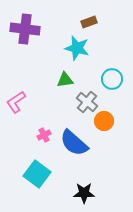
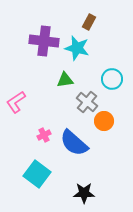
brown rectangle: rotated 42 degrees counterclockwise
purple cross: moved 19 px right, 12 px down
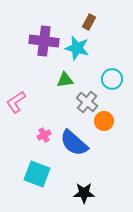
cyan square: rotated 16 degrees counterclockwise
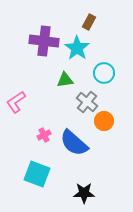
cyan star: rotated 20 degrees clockwise
cyan circle: moved 8 px left, 6 px up
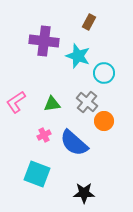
cyan star: moved 1 px right, 8 px down; rotated 15 degrees counterclockwise
green triangle: moved 13 px left, 24 px down
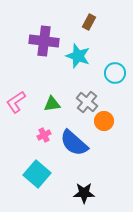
cyan circle: moved 11 px right
cyan square: rotated 20 degrees clockwise
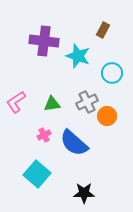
brown rectangle: moved 14 px right, 8 px down
cyan circle: moved 3 px left
gray cross: rotated 25 degrees clockwise
orange circle: moved 3 px right, 5 px up
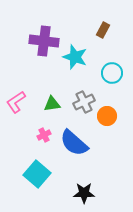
cyan star: moved 3 px left, 1 px down
gray cross: moved 3 px left
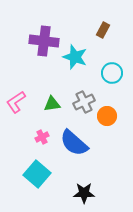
pink cross: moved 2 px left, 2 px down
